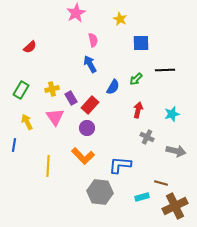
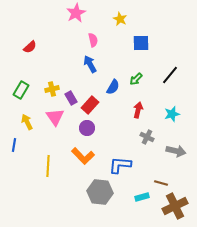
black line: moved 5 px right, 5 px down; rotated 48 degrees counterclockwise
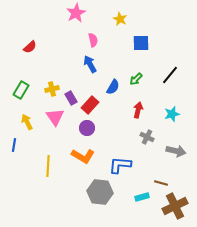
orange L-shape: rotated 15 degrees counterclockwise
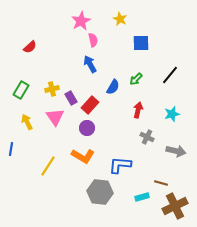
pink star: moved 5 px right, 8 px down
blue line: moved 3 px left, 4 px down
yellow line: rotated 30 degrees clockwise
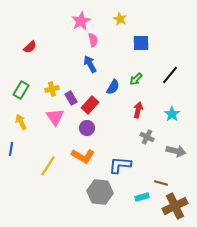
cyan star: rotated 21 degrees counterclockwise
yellow arrow: moved 6 px left
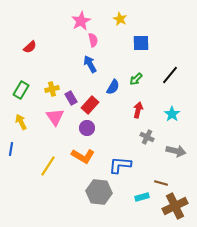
gray hexagon: moved 1 px left
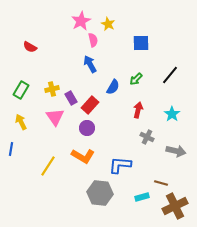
yellow star: moved 12 px left, 5 px down
red semicircle: rotated 72 degrees clockwise
gray hexagon: moved 1 px right, 1 px down
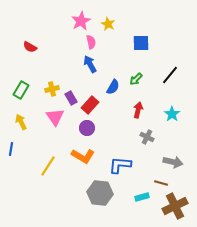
pink semicircle: moved 2 px left, 2 px down
gray arrow: moved 3 px left, 11 px down
